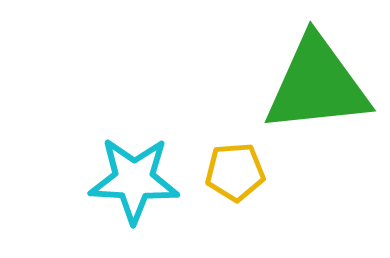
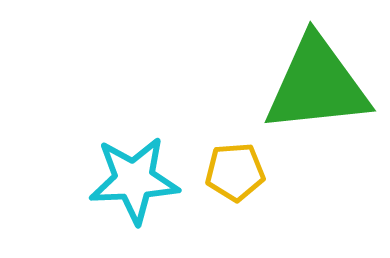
cyan star: rotated 6 degrees counterclockwise
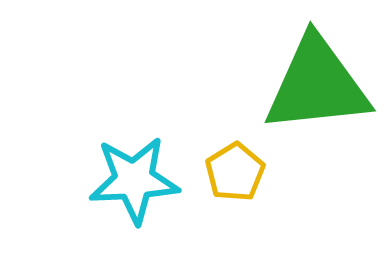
yellow pentagon: rotated 28 degrees counterclockwise
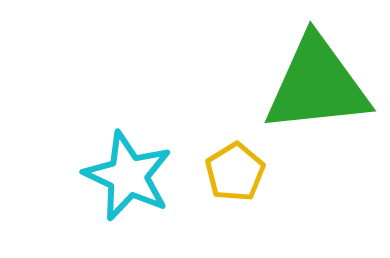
cyan star: moved 6 px left, 4 px up; rotated 28 degrees clockwise
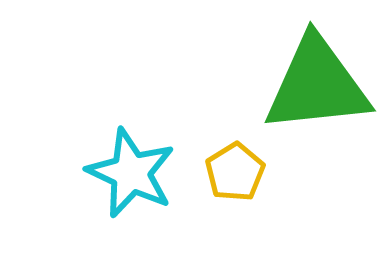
cyan star: moved 3 px right, 3 px up
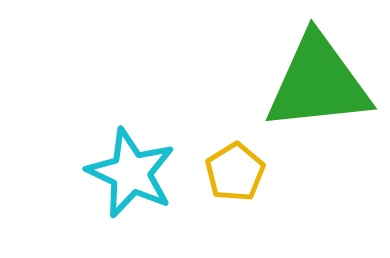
green triangle: moved 1 px right, 2 px up
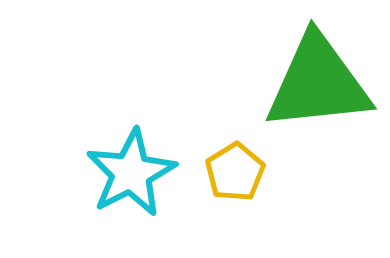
cyan star: rotated 20 degrees clockwise
